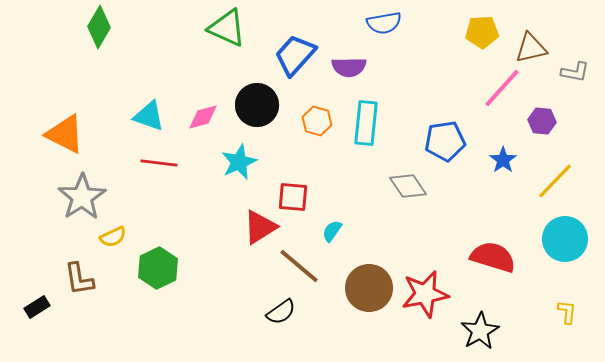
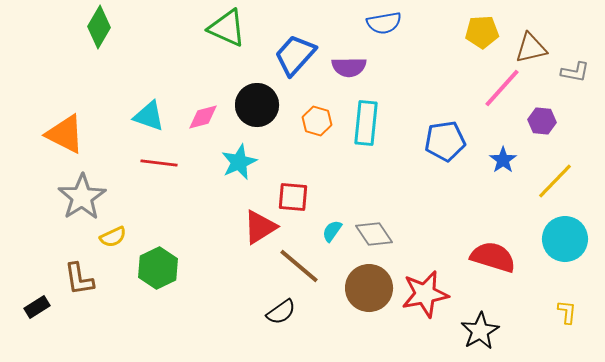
gray diamond: moved 34 px left, 48 px down
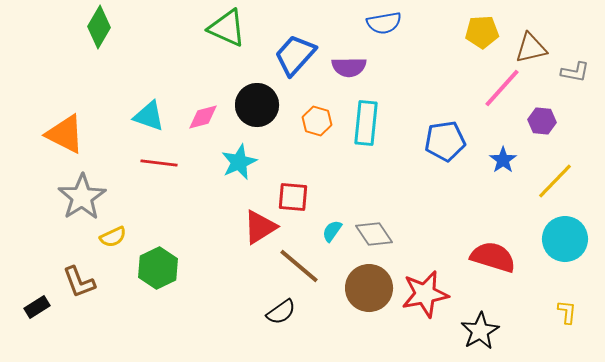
brown L-shape: moved 3 px down; rotated 12 degrees counterclockwise
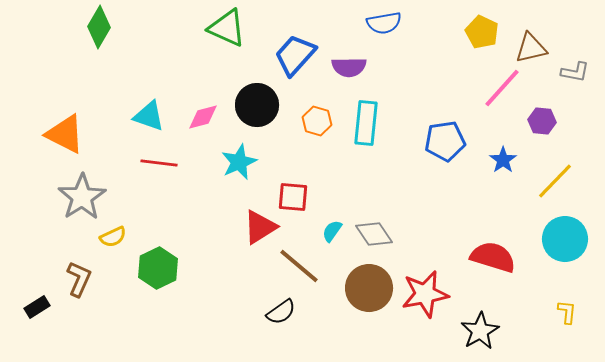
yellow pentagon: rotated 28 degrees clockwise
brown L-shape: moved 3 px up; rotated 135 degrees counterclockwise
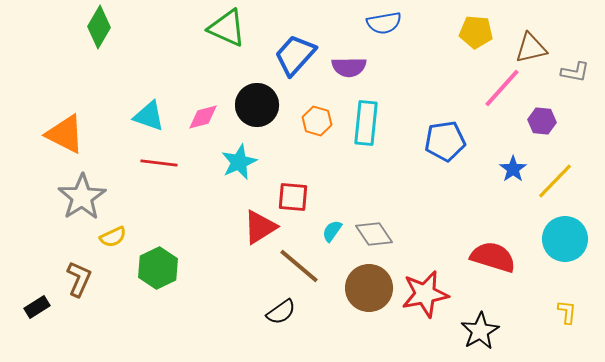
yellow pentagon: moved 6 px left; rotated 20 degrees counterclockwise
blue star: moved 10 px right, 9 px down
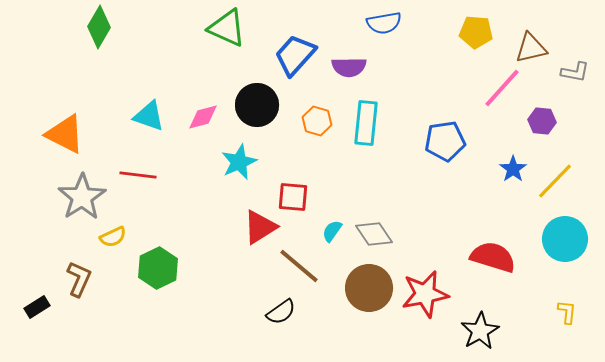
red line: moved 21 px left, 12 px down
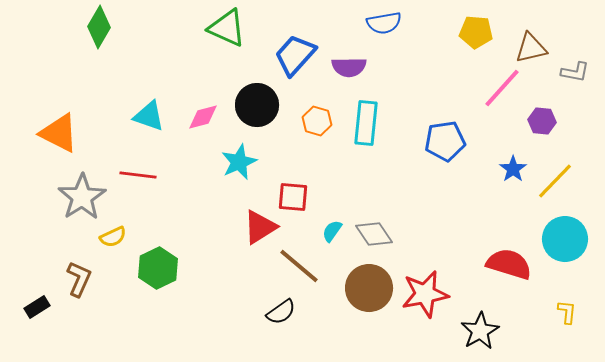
orange triangle: moved 6 px left, 1 px up
red semicircle: moved 16 px right, 7 px down
